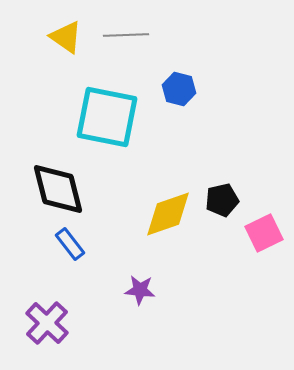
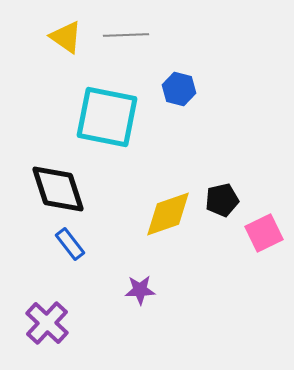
black diamond: rotated 4 degrees counterclockwise
purple star: rotated 8 degrees counterclockwise
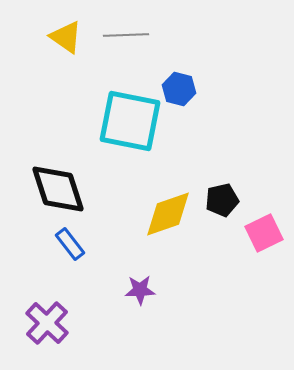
cyan square: moved 23 px right, 4 px down
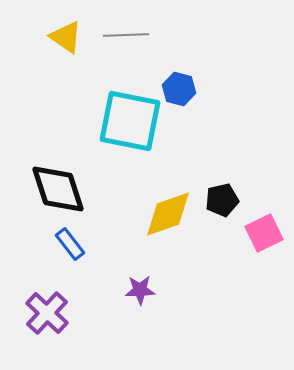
purple cross: moved 10 px up
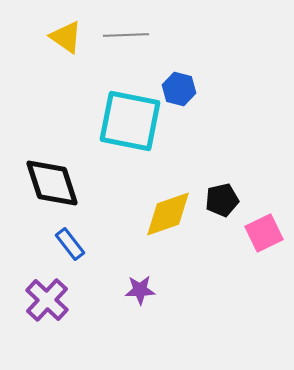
black diamond: moved 6 px left, 6 px up
purple cross: moved 13 px up
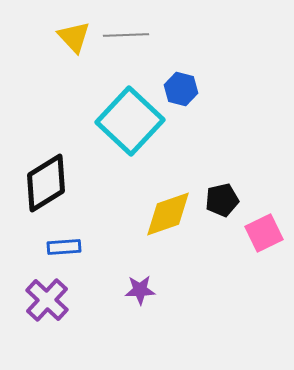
yellow triangle: moved 8 px right; rotated 12 degrees clockwise
blue hexagon: moved 2 px right
cyan square: rotated 32 degrees clockwise
black diamond: moved 6 px left; rotated 76 degrees clockwise
blue rectangle: moved 6 px left, 3 px down; rotated 56 degrees counterclockwise
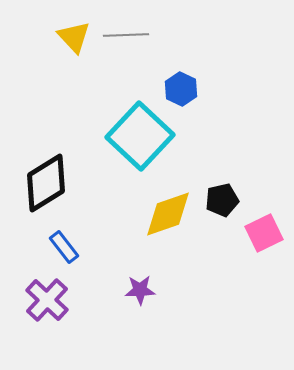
blue hexagon: rotated 12 degrees clockwise
cyan square: moved 10 px right, 15 px down
blue rectangle: rotated 56 degrees clockwise
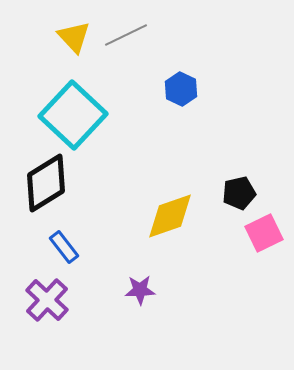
gray line: rotated 24 degrees counterclockwise
cyan square: moved 67 px left, 21 px up
black pentagon: moved 17 px right, 7 px up
yellow diamond: moved 2 px right, 2 px down
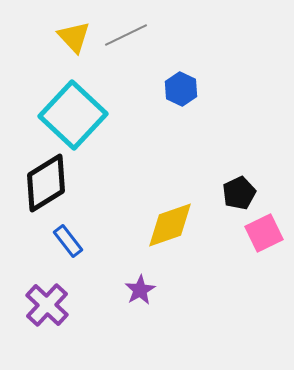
black pentagon: rotated 12 degrees counterclockwise
yellow diamond: moved 9 px down
blue rectangle: moved 4 px right, 6 px up
purple star: rotated 28 degrees counterclockwise
purple cross: moved 5 px down
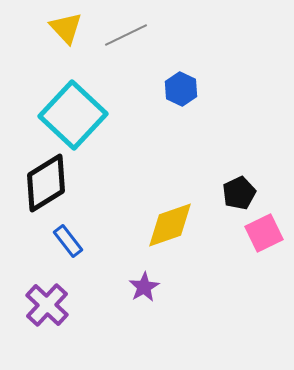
yellow triangle: moved 8 px left, 9 px up
purple star: moved 4 px right, 3 px up
